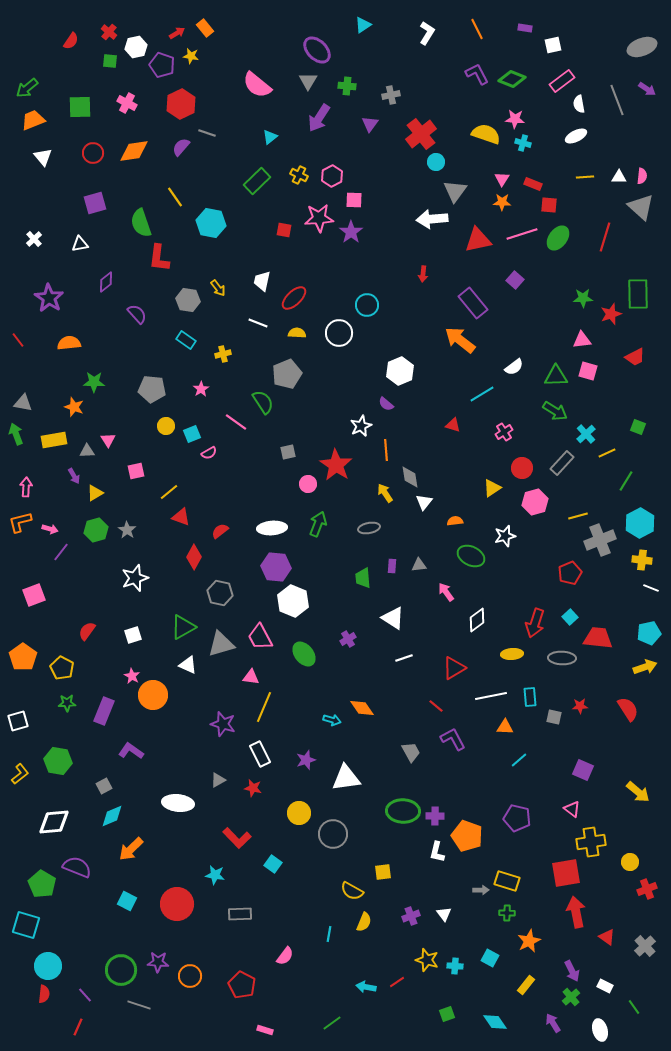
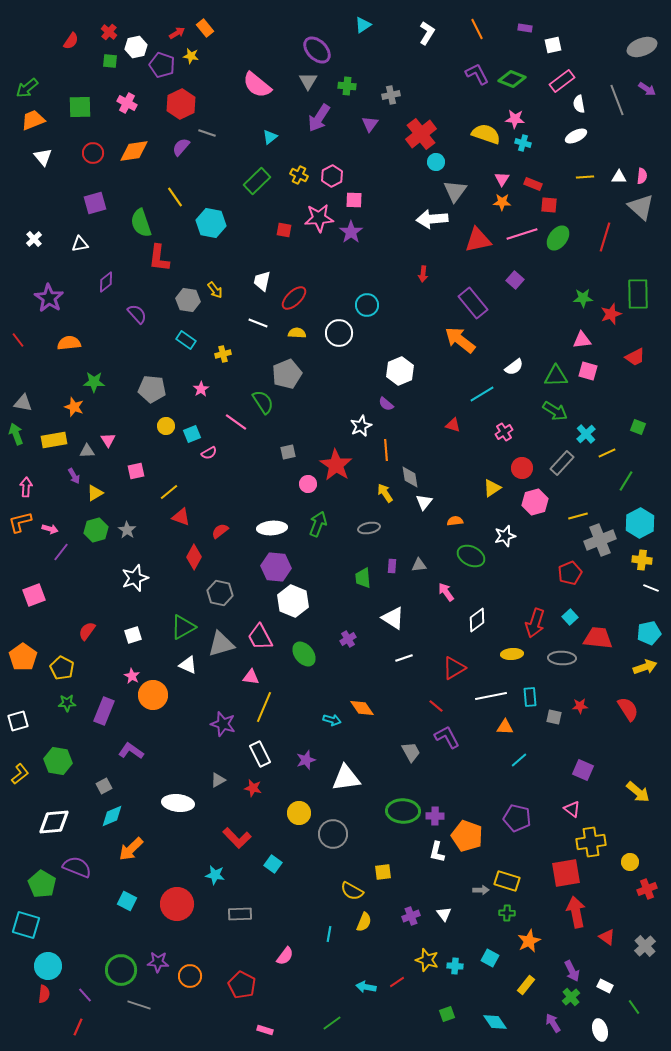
yellow arrow at (218, 288): moved 3 px left, 2 px down
purple L-shape at (453, 739): moved 6 px left, 2 px up
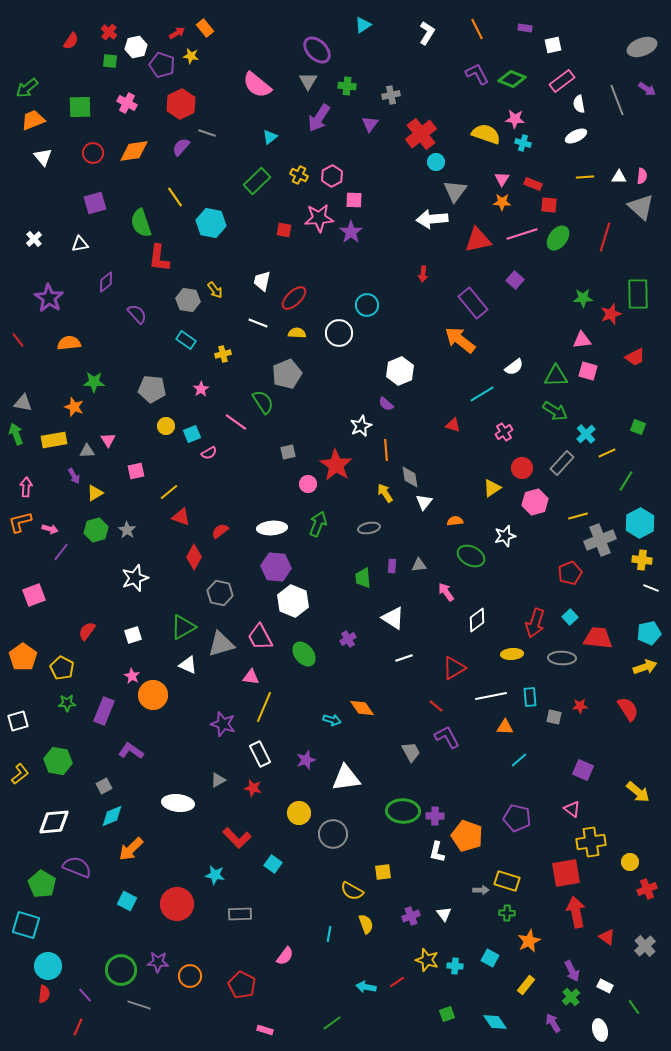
yellow semicircle at (364, 922): moved 2 px right, 2 px down; rotated 42 degrees counterclockwise
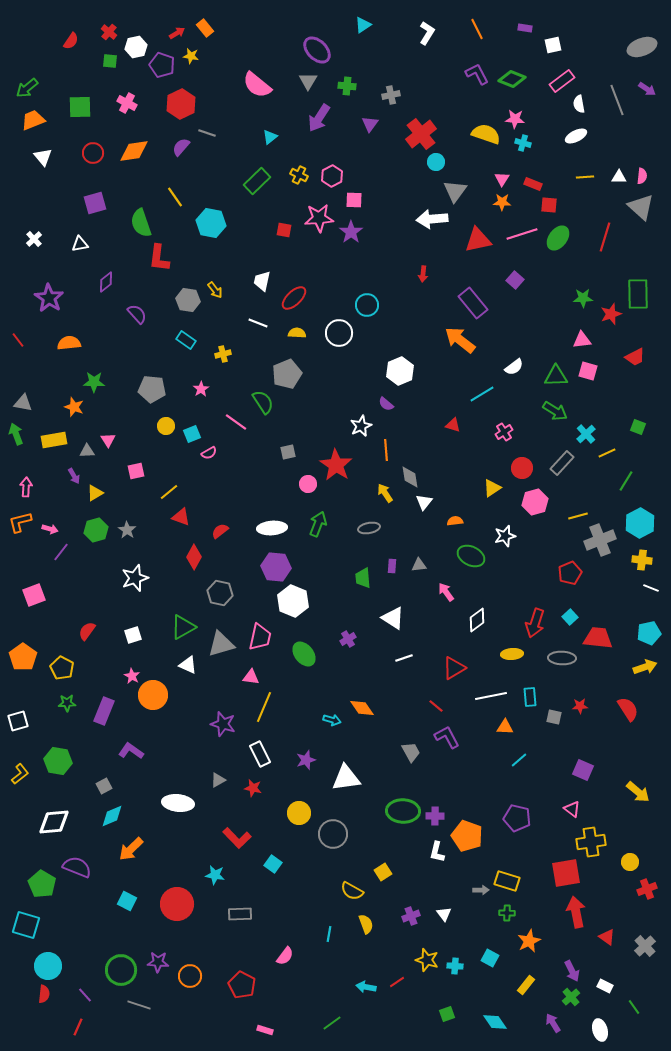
pink trapezoid at (260, 637): rotated 140 degrees counterclockwise
yellow square at (383, 872): rotated 24 degrees counterclockwise
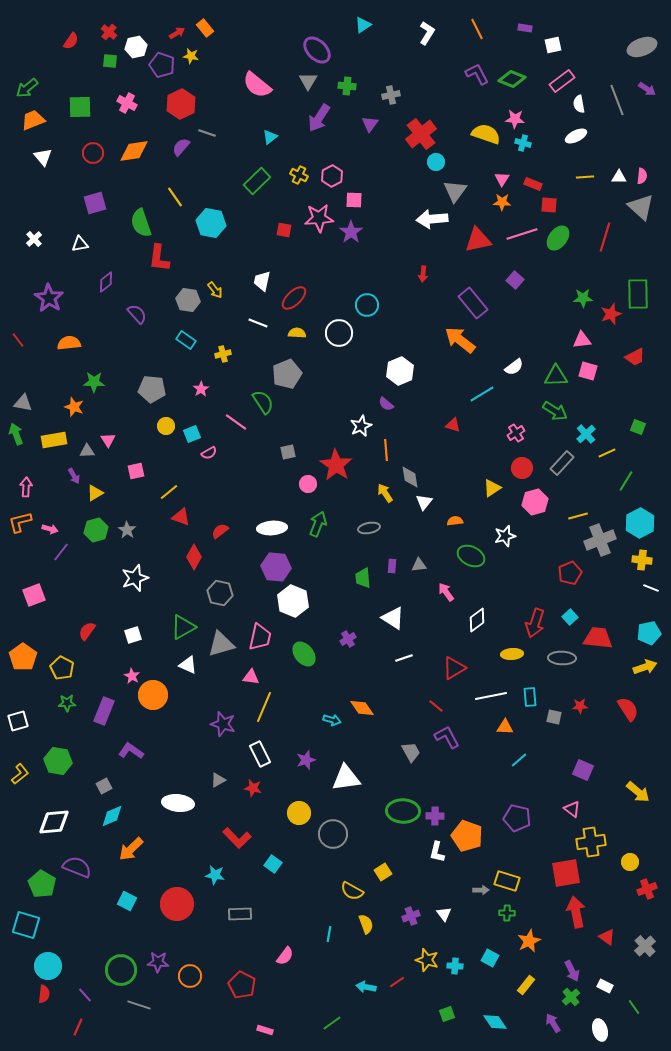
pink cross at (504, 432): moved 12 px right, 1 px down
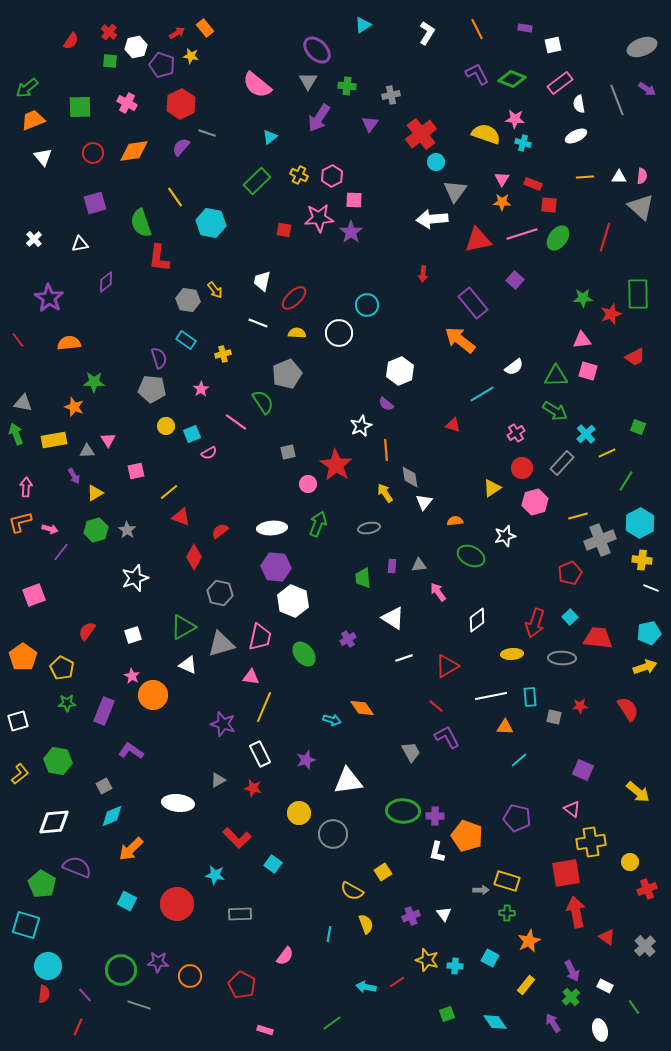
pink rectangle at (562, 81): moved 2 px left, 2 px down
purple semicircle at (137, 314): moved 22 px right, 44 px down; rotated 25 degrees clockwise
pink arrow at (446, 592): moved 8 px left
red triangle at (454, 668): moved 7 px left, 2 px up
white triangle at (346, 778): moved 2 px right, 3 px down
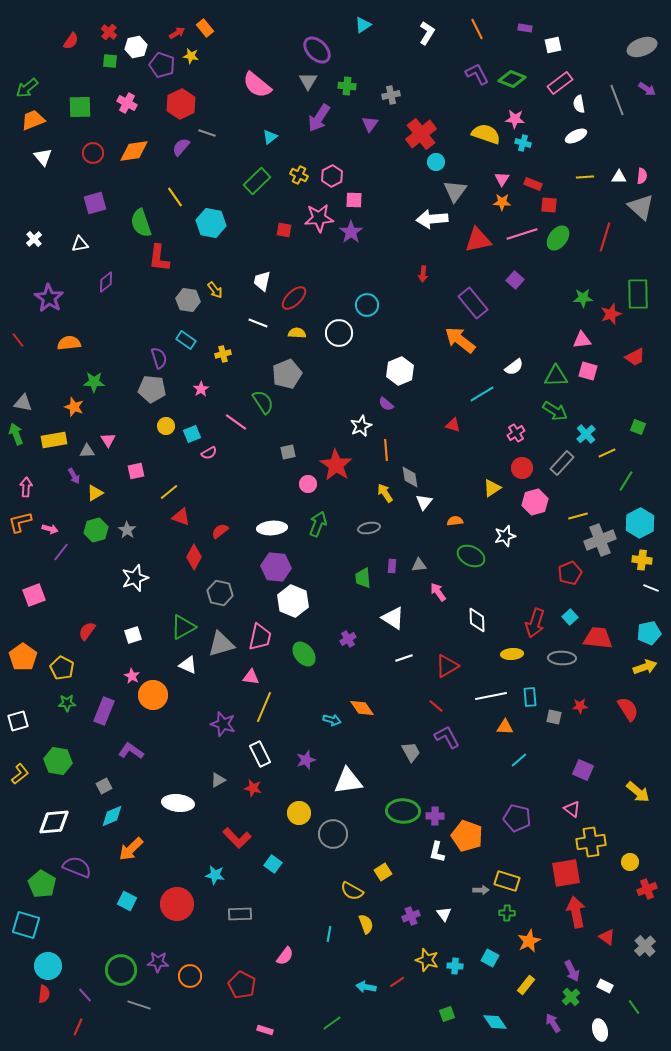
white diamond at (477, 620): rotated 55 degrees counterclockwise
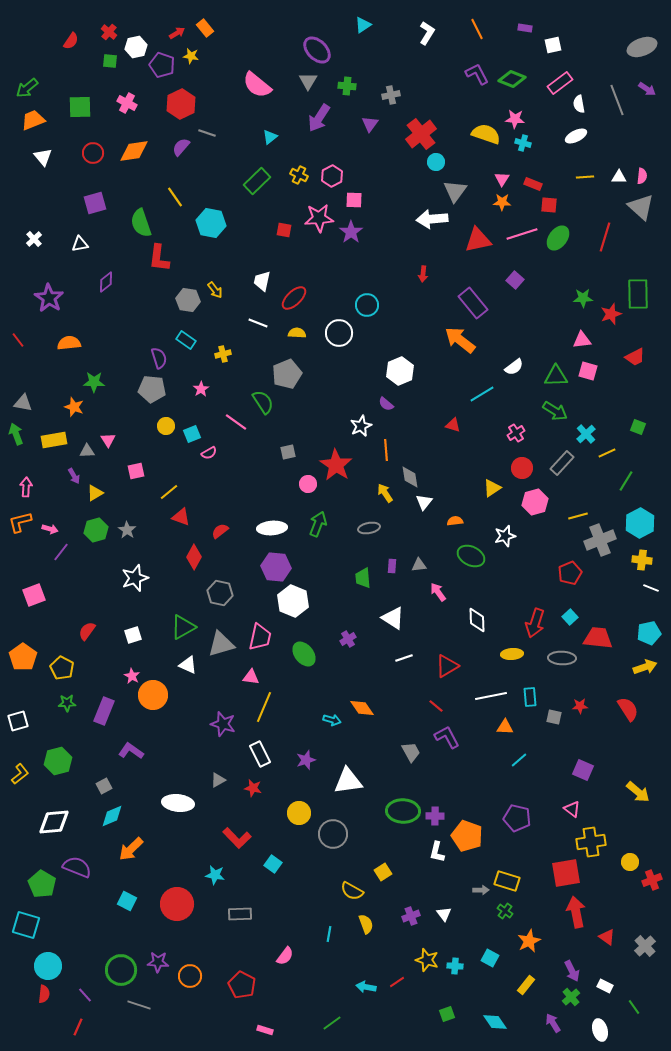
green hexagon at (58, 761): rotated 24 degrees counterclockwise
red cross at (647, 889): moved 5 px right, 9 px up
green cross at (507, 913): moved 2 px left, 2 px up; rotated 35 degrees clockwise
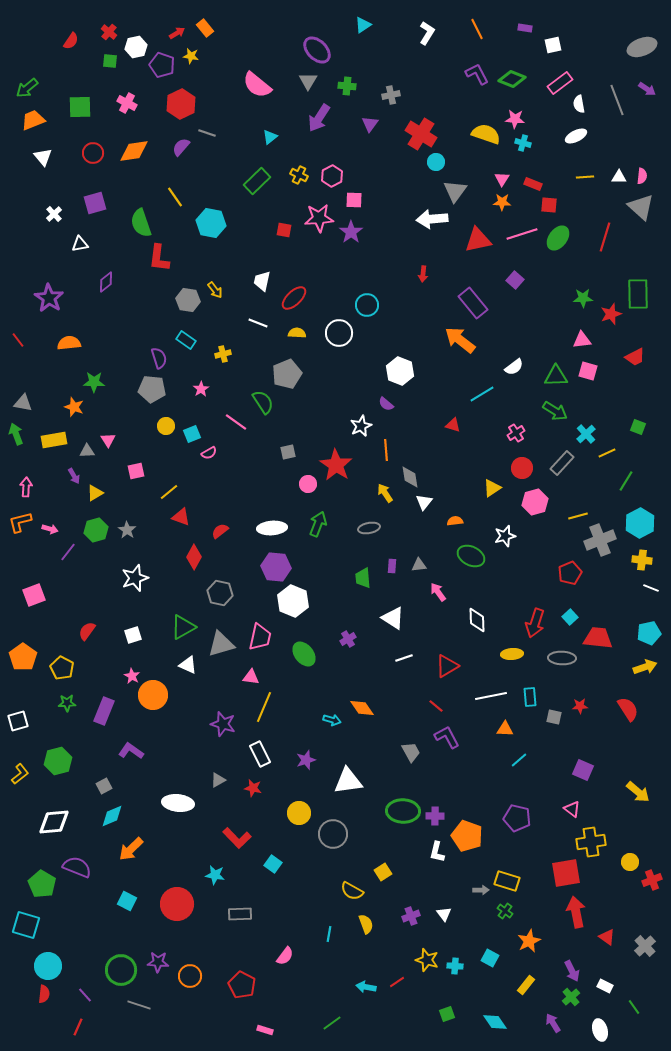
red cross at (421, 134): rotated 20 degrees counterclockwise
white cross at (34, 239): moved 20 px right, 25 px up
white hexagon at (400, 371): rotated 16 degrees counterclockwise
purple line at (61, 552): moved 7 px right
orange triangle at (505, 727): moved 2 px down
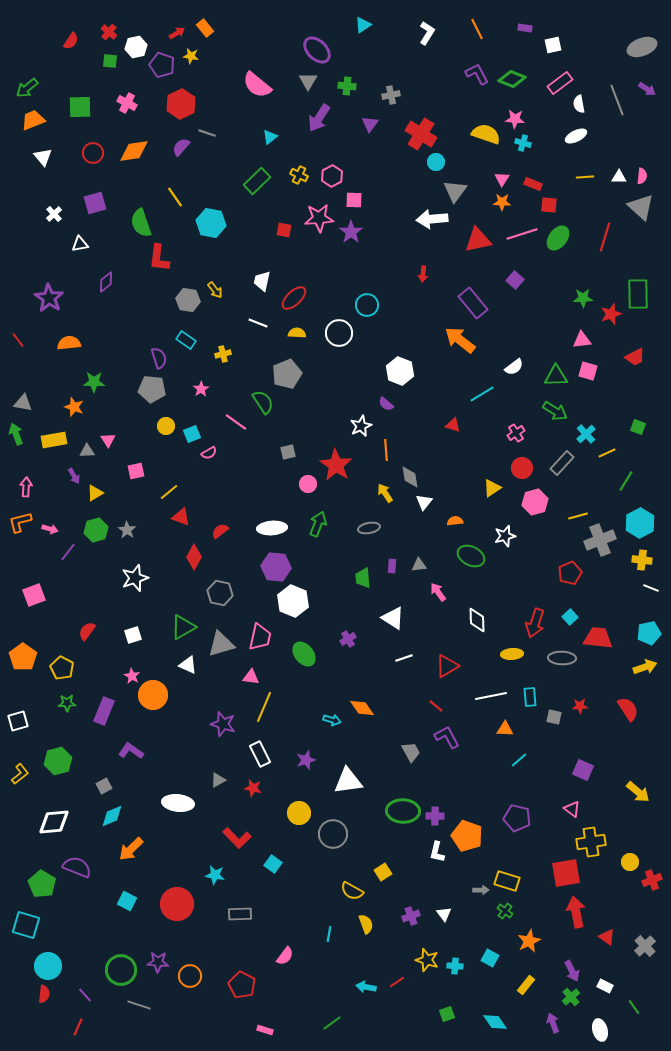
purple arrow at (553, 1023): rotated 12 degrees clockwise
